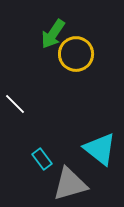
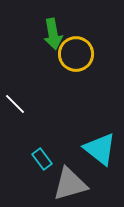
green arrow: rotated 44 degrees counterclockwise
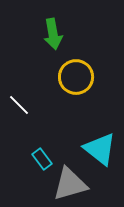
yellow circle: moved 23 px down
white line: moved 4 px right, 1 px down
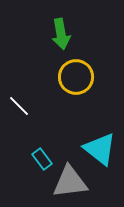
green arrow: moved 8 px right
white line: moved 1 px down
gray triangle: moved 2 px up; rotated 9 degrees clockwise
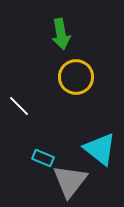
cyan rectangle: moved 1 px right, 1 px up; rotated 30 degrees counterclockwise
gray triangle: moved 1 px up; rotated 45 degrees counterclockwise
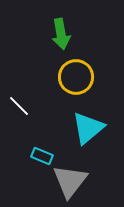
cyan triangle: moved 12 px left, 21 px up; rotated 42 degrees clockwise
cyan rectangle: moved 1 px left, 2 px up
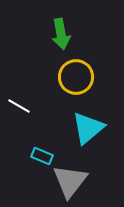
white line: rotated 15 degrees counterclockwise
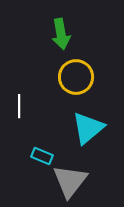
white line: rotated 60 degrees clockwise
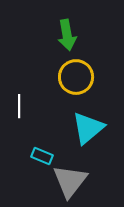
green arrow: moved 6 px right, 1 px down
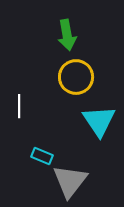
cyan triangle: moved 11 px right, 7 px up; rotated 24 degrees counterclockwise
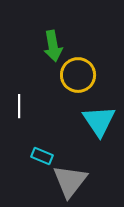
green arrow: moved 14 px left, 11 px down
yellow circle: moved 2 px right, 2 px up
